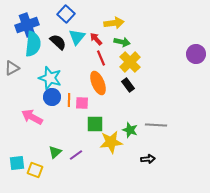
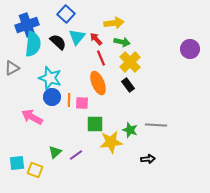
purple circle: moved 6 px left, 5 px up
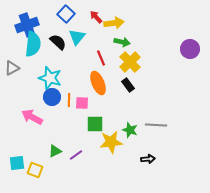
red arrow: moved 22 px up
green triangle: moved 1 px up; rotated 16 degrees clockwise
